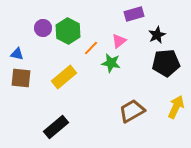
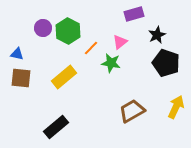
pink triangle: moved 1 px right, 1 px down
black pentagon: rotated 24 degrees clockwise
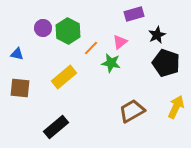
brown square: moved 1 px left, 10 px down
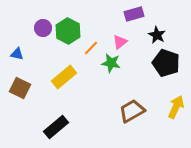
black star: rotated 18 degrees counterclockwise
brown square: rotated 20 degrees clockwise
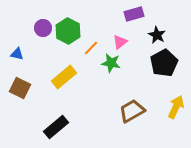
black pentagon: moved 2 px left; rotated 24 degrees clockwise
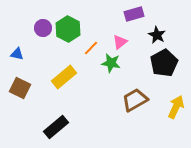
green hexagon: moved 2 px up
brown trapezoid: moved 3 px right, 11 px up
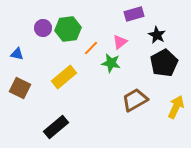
green hexagon: rotated 25 degrees clockwise
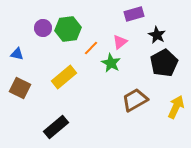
green star: rotated 18 degrees clockwise
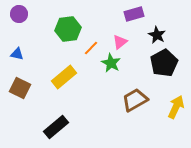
purple circle: moved 24 px left, 14 px up
